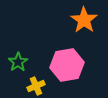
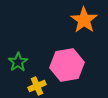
yellow cross: moved 1 px right
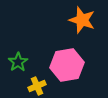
orange star: moved 2 px left; rotated 16 degrees counterclockwise
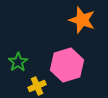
pink hexagon: rotated 8 degrees counterclockwise
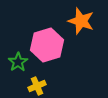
orange star: moved 1 px left, 1 px down
pink hexagon: moved 20 px left, 20 px up
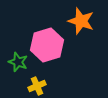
green star: rotated 18 degrees counterclockwise
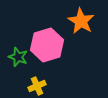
orange star: rotated 12 degrees clockwise
green star: moved 5 px up
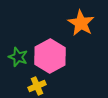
orange star: moved 2 px down
pink hexagon: moved 3 px right, 11 px down; rotated 12 degrees counterclockwise
